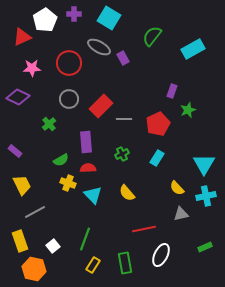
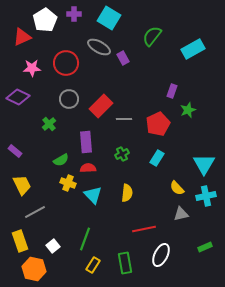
red circle at (69, 63): moved 3 px left
yellow semicircle at (127, 193): rotated 132 degrees counterclockwise
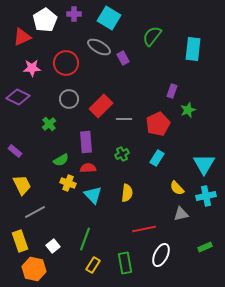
cyan rectangle at (193, 49): rotated 55 degrees counterclockwise
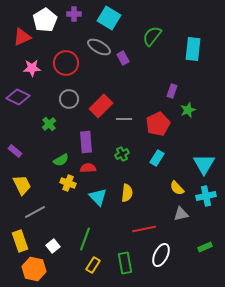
cyan triangle at (93, 195): moved 5 px right, 2 px down
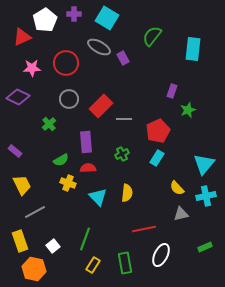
cyan square at (109, 18): moved 2 px left
red pentagon at (158, 124): moved 7 px down
cyan triangle at (204, 164): rotated 10 degrees clockwise
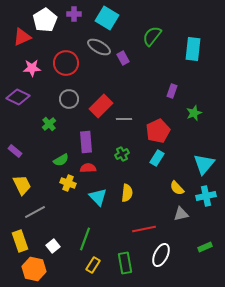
green star at (188, 110): moved 6 px right, 3 px down
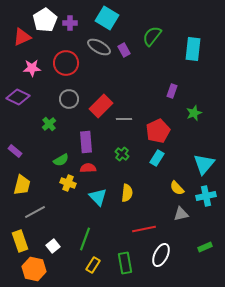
purple cross at (74, 14): moved 4 px left, 9 px down
purple rectangle at (123, 58): moved 1 px right, 8 px up
green cross at (122, 154): rotated 24 degrees counterclockwise
yellow trapezoid at (22, 185): rotated 40 degrees clockwise
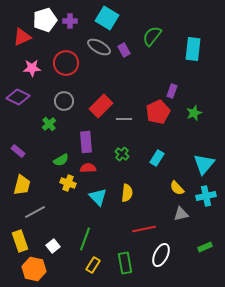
white pentagon at (45, 20): rotated 15 degrees clockwise
purple cross at (70, 23): moved 2 px up
gray circle at (69, 99): moved 5 px left, 2 px down
red pentagon at (158, 131): moved 19 px up
purple rectangle at (15, 151): moved 3 px right
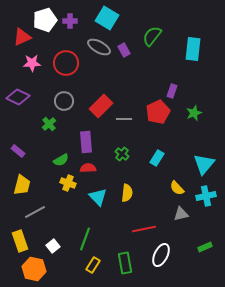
pink star at (32, 68): moved 5 px up
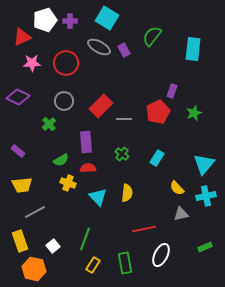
yellow trapezoid at (22, 185): rotated 70 degrees clockwise
